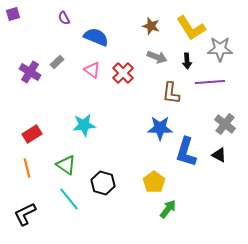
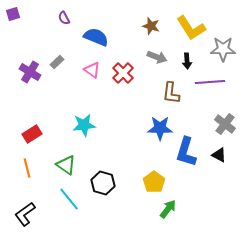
gray star: moved 3 px right
black L-shape: rotated 10 degrees counterclockwise
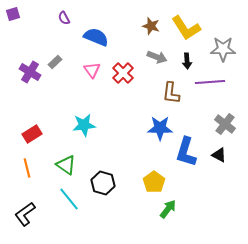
yellow L-shape: moved 5 px left
gray rectangle: moved 2 px left
pink triangle: rotated 18 degrees clockwise
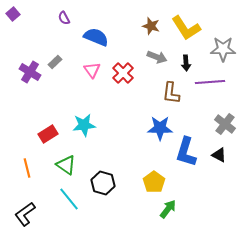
purple square: rotated 24 degrees counterclockwise
black arrow: moved 1 px left, 2 px down
red rectangle: moved 16 px right
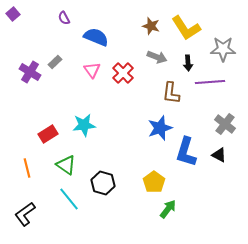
black arrow: moved 2 px right
blue star: rotated 20 degrees counterclockwise
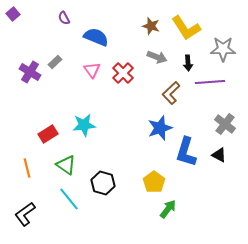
brown L-shape: rotated 40 degrees clockwise
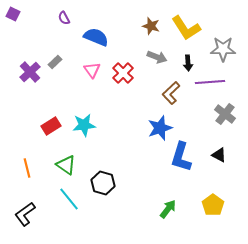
purple square: rotated 24 degrees counterclockwise
purple cross: rotated 15 degrees clockwise
gray cross: moved 10 px up
red rectangle: moved 3 px right, 8 px up
blue L-shape: moved 5 px left, 5 px down
yellow pentagon: moved 59 px right, 23 px down
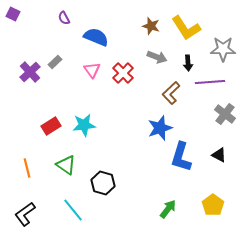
cyan line: moved 4 px right, 11 px down
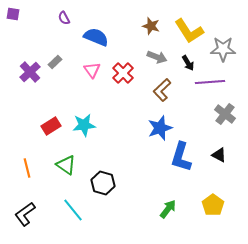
purple square: rotated 16 degrees counterclockwise
yellow L-shape: moved 3 px right, 3 px down
black arrow: rotated 28 degrees counterclockwise
brown L-shape: moved 9 px left, 3 px up
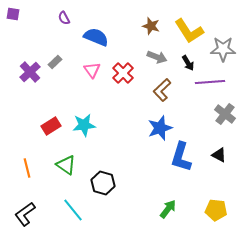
yellow pentagon: moved 3 px right, 5 px down; rotated 30 degrees counterclockwise
